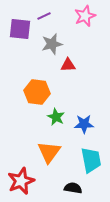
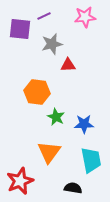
pink star: moved 1 px down; rotated 15 degrees clockwise
red star: moved 1 px left
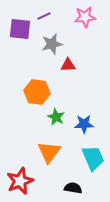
cyan trapezoid: moved 2 px right, 2 px up; rotated 12 degrees counterclockwise
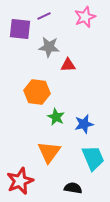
pink star: rotated 15 degrees counterclockwise
gray star: moved 3 px left, 3 px down; rotated 20 degrees clockwise
blue star: rotated 12 degrees counterclockwise
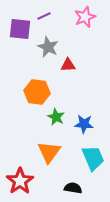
gray star: moved 1 px left; rotated 20 degrees clockwise
blue star: rotated 18 degrees clockwise
red star: rotated 12 degrees counterclockwise
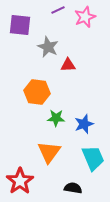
purple line: moved 14 px right, 6 px up
purple square: moved 4 px up
green star: moved 1 px down; rotated 24 degrees counterclockwise
blue star: rotated 24 degrees counterclockwise
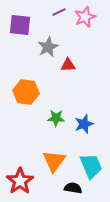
purple line: moved 1 px right, 2 px down
gray star: rotated 20 degrees clockwise
orange hexagon: moved 11 px left
orange triangle: moved 5 px right, 9 px down
cyan trapezoid: moved 2 px left, 8 px down
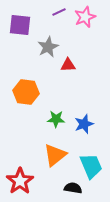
green star: moved 1 px down
orange triangle: moved 1 px right, 6 px up; rotated 15 degrees clockwise
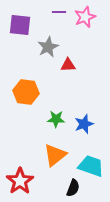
purple line: rotated 24 degrees clockwise
cyan trapezoid: rotated 48 degrees counterclockwise
black semicircle: rotated 102 degrees clockwise
